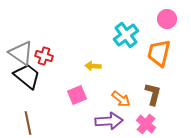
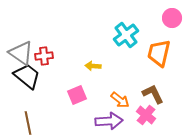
pink circle: moved 5 px right, 1 px up
red cross: rotated 24 degrees counterclockwise
brown L-shape: rotated 40 degrees counterclockwise
orange arrow: moved 1 px left, 1 px down
pink cross: moved 9 px up
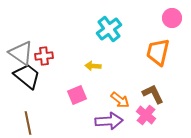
cyan cross: moved 17 px left, 6 px up
orange trapezoid: moved 1 px left, 1 px up
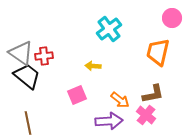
brown L-shape: rotated 105 degrees clockwise
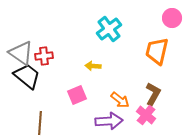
orange trapezoid: moved 1 px left, 1 px up
brown L-shape: rotated 50 degrees counterclockwise
brown line: moved 12 px right; rotated 15 degrees clockwise
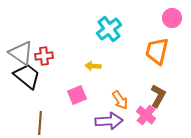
brown L-shape: moved 5 px right, 2 px down
orange arrow: rotated 18 degrees clockwise
